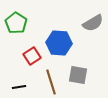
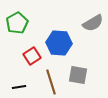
green pentagon: moved 1 px right; rotated 10 degrees clockwise
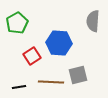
gray semicircle: moved 2 px up; rotated 125 degrees clockwise
gray square: rotated 24 degrees counterclockwise
brown line: rotated 70 degrees counterclockwise
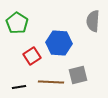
green pentagon: rotated 10 degrees counterclockwise
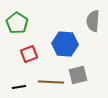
blue hexagon: moved 6 px right, 1 px down
red square: moved 3 px left, 2 px up; rotated 12 degrees clockwise
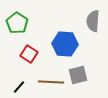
red square: rotated 36 degrees counterclockwise
black line: rotated 40 degrees counterclockwise
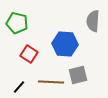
green pentagon: rotated 20 degrees counterclockwise
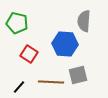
gray semicircle: moved 9 px left
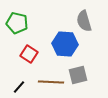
gray semicircle: rotated 20 degrees counterclockwise
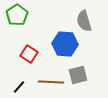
green pentagon: moved 8 px up; rotated 25 degrees clockwise
